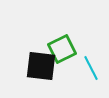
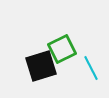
black square: rotated 24 degrees counterclockwise
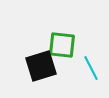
green square: moved 4 px up; rotated 32 degrees clockwise
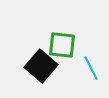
black square: rotated 32 degrees counterclockwise
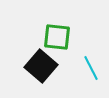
green square: moved 5 px left, 8 px up
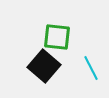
black square: moved 3 px right
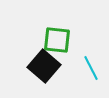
green square: moved 3 px down
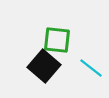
cyan line: rotated 25 degrees counterclockwise
